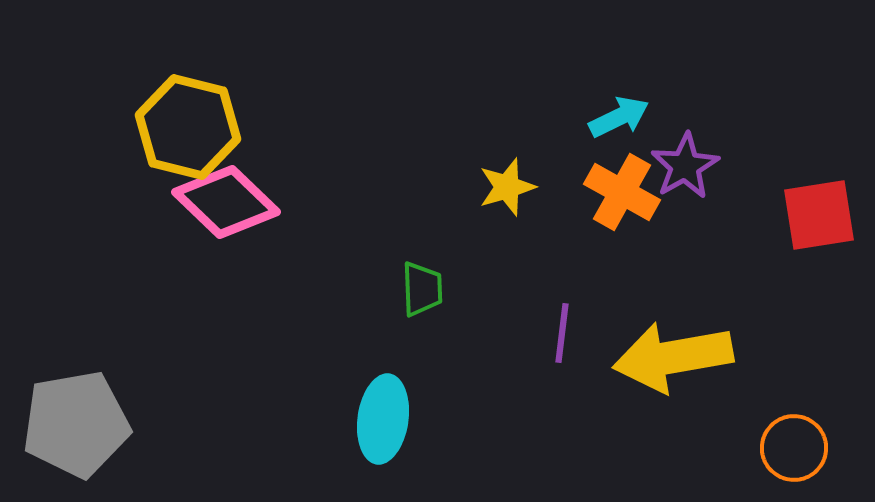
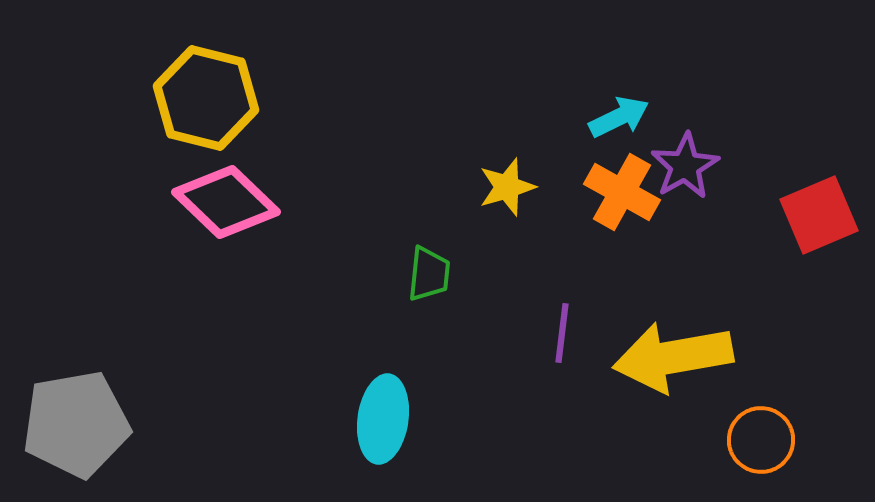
yellow hexagon: moved 18 px right, 29 px up
red square: rotated 14 degrees counterclockwise
green trapezoid: moved 7 px right, 15 px up; rotated 8 degrees clockwise
orange circle: moved 33 px left, 8 px up
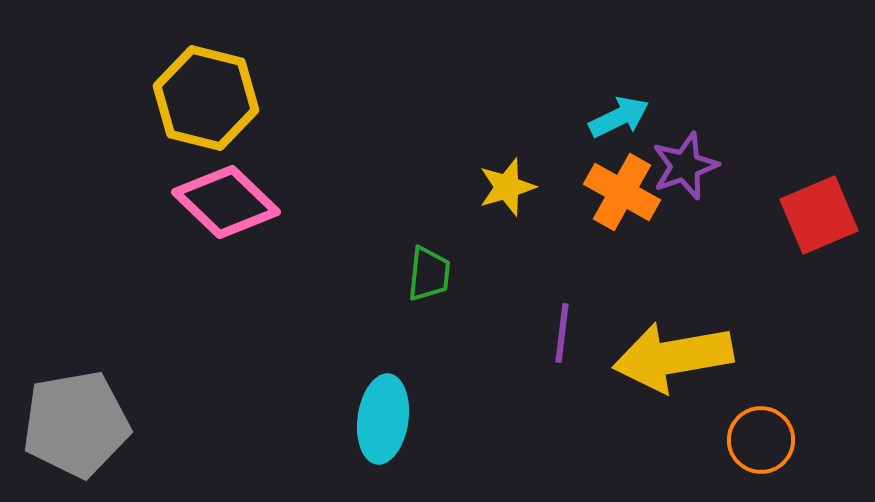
purple star: rotated 10 degrees clockwise
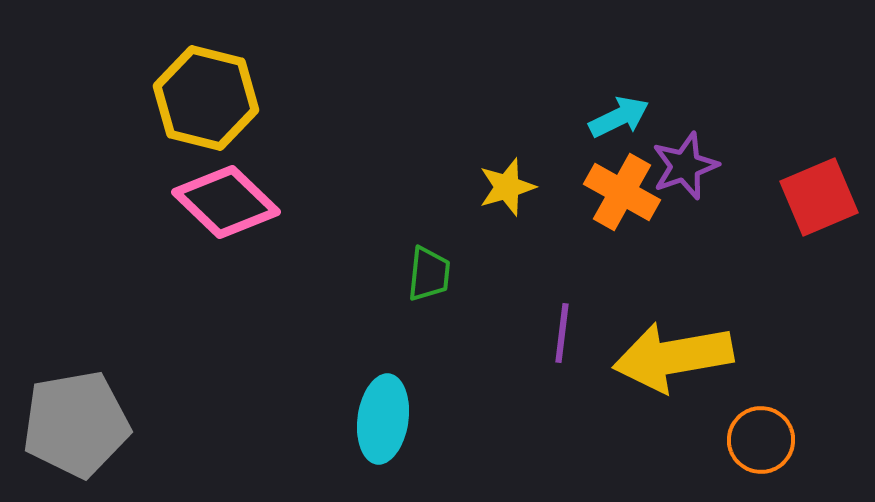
red square: moved 18 px up
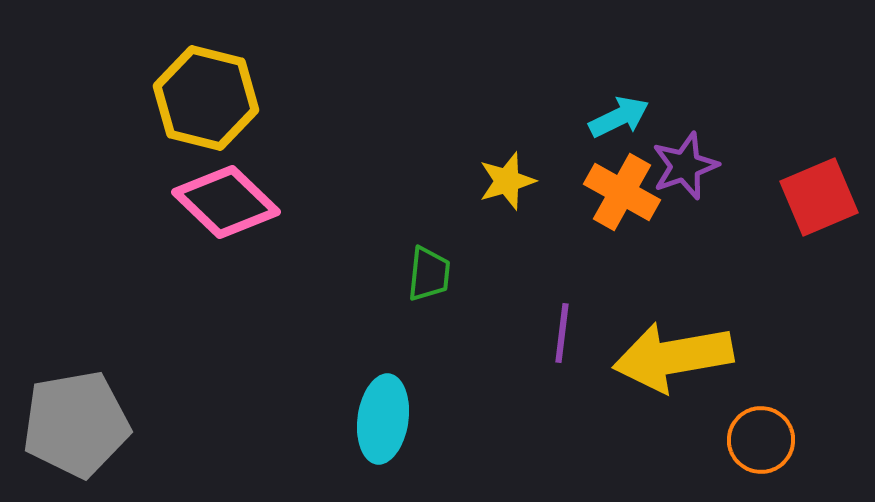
yellow star: moved 6 px up
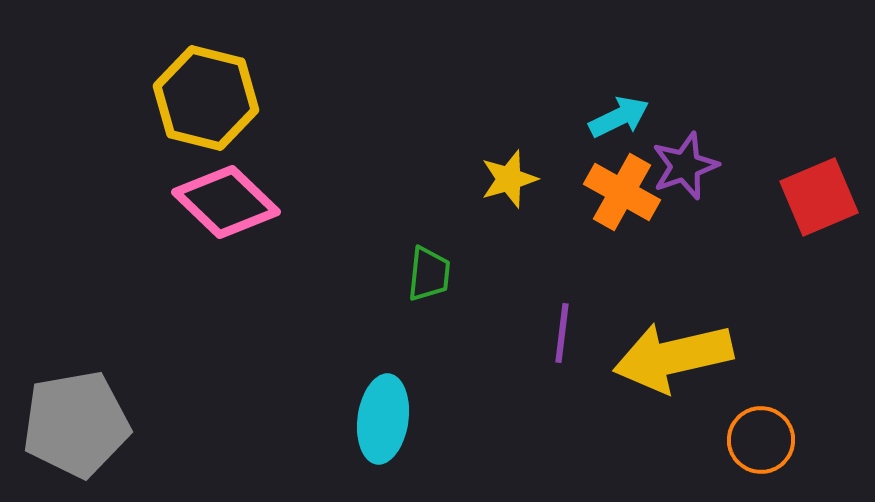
yellow star: moved 2 px right, 2 px up
yellow arrow: rotated 3 degrees counterclockwise
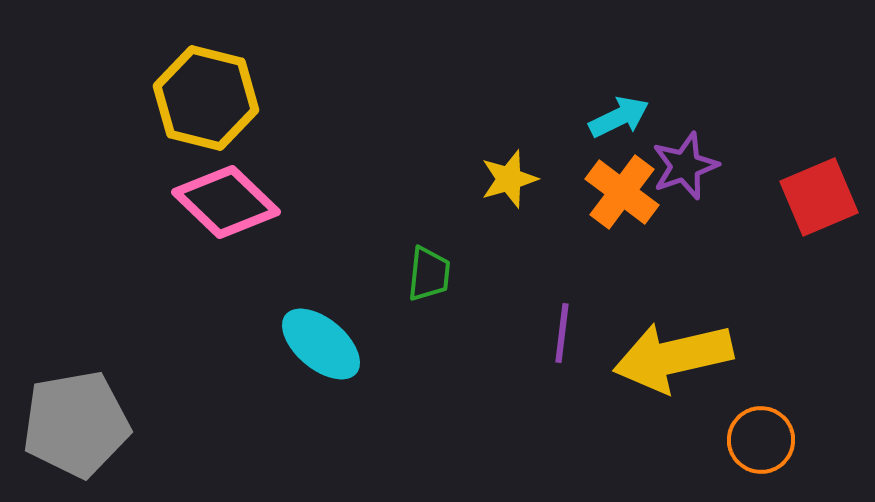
orange cross: rotated 8 degrees clockwise
cyan ellipse: moved 62 px left, 75 px up; rotated 58 degrees counterclockwise
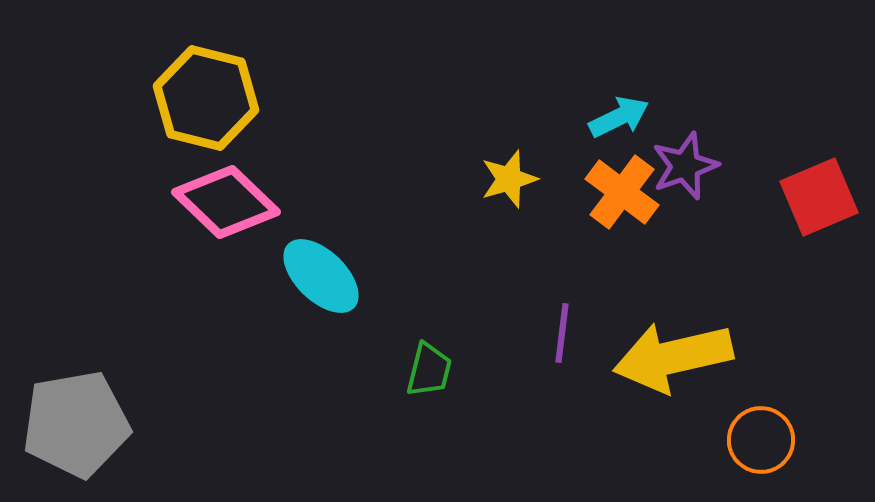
green trapezoid: moved 96 px down; rotated 8 degrees clockwise
cyan ellipse: moved 68 px up; rotated 4 degrees clockwise
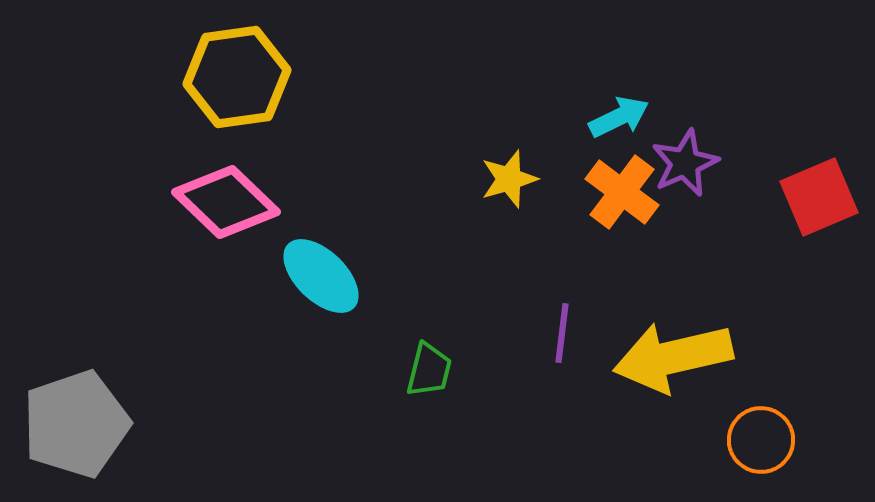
yellow hexagon: moved 31 px right, 21 px up; rotated 22 degrees counterclockwise
purple star: moved 3 px up; rotated 4 degrees counterclockwise
gray pentagon: rotated 9 degrees counterclockwise
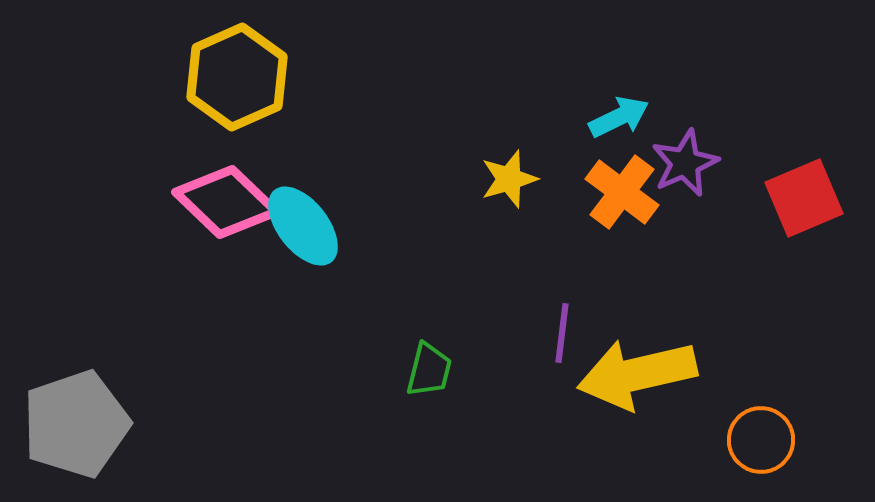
yellow hexagon: rotated 16 degrees counterclockwise
red square: moved 15 px left, 1 px down
cyan ellipse: moved 18 px left, 50 px up; rotated 8 degrees clockwise
yellow arrow: moved 36 px left, 17 px down
